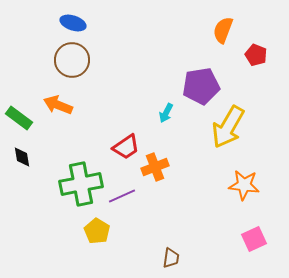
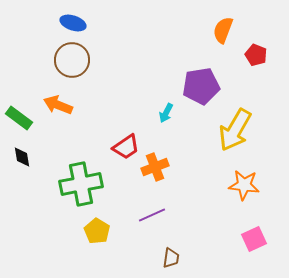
yellow arrow: moved 7 px right, 3 px down
purple line: moved 30 px right, 19 px down
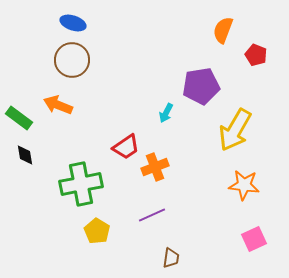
black diamond: moved 3 px right, 2 px up
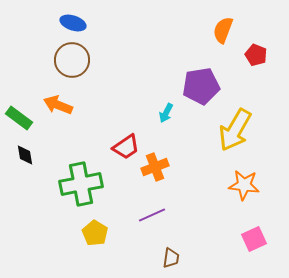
yellow pentagon: moved 2 px left, 2 px down
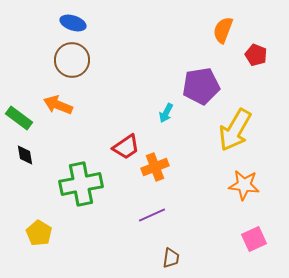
yellow pentagon: moved 56 px left
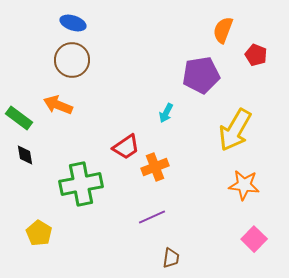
purple pentagon: moved 11 px up
purple line: moved 2 px down
pink square: rotated 20 degrees counterclockwise
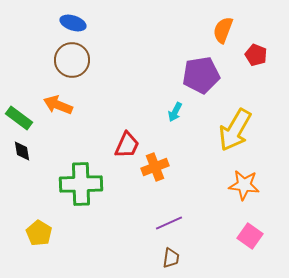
cyan arrow: moved 9 px right, 1 px up
red trapezoid: moved 1 px right, 2 px up; rotated 32 degrees counterclockwise
black diamond: moved 3 px left, 4 px up
green cross: rotated 9 degrees clockwise
purple line: moved 17 px right, 6 px down
pink square: moved 4 px left, 3 px up; rotated 10 degrees counterclockwise
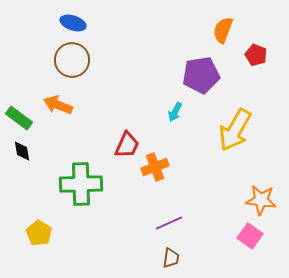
orange star: moved 17 px right, 15 px down
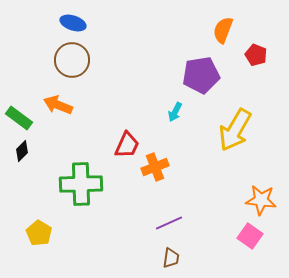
black diamond: rotated 55 degrees clockwise
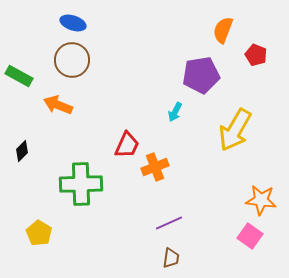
green rectangle: moved 42 px up; rotated 8 degrees counterclockwise
